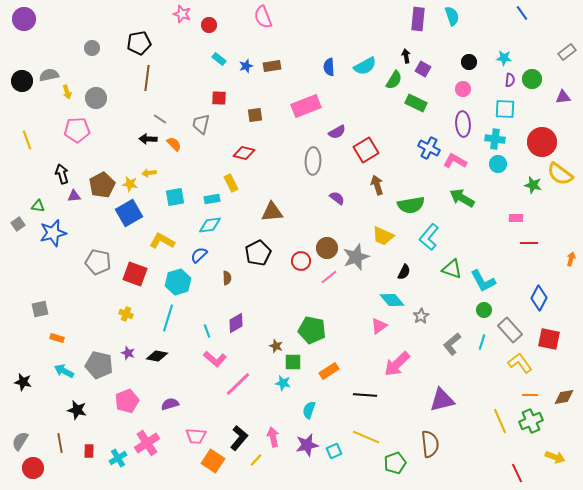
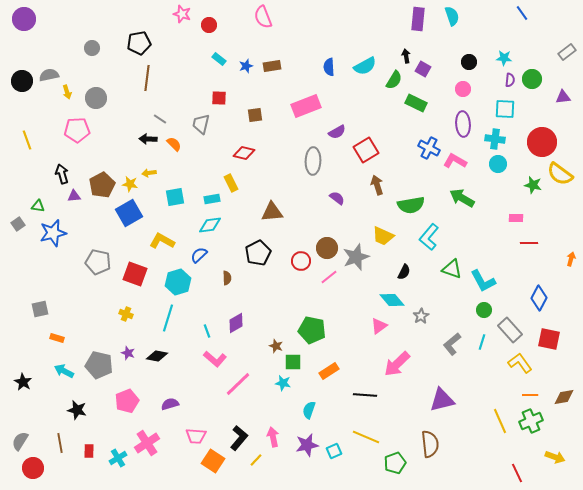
black star at (23, 382): rotated 18 degrees clockwise
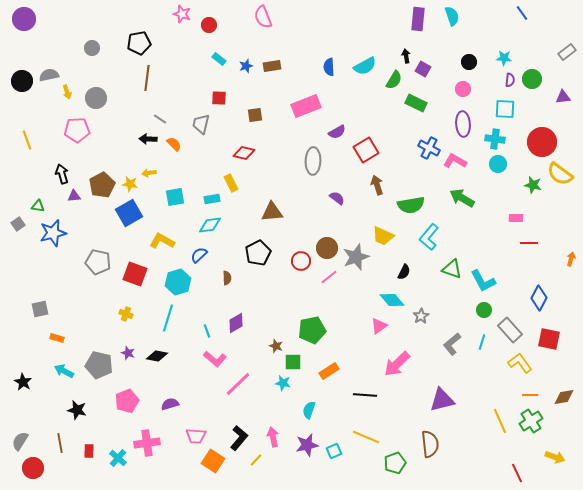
green pentagon at (312, 330): rotated 24 degrees counterclockwise
green cross at (531, 421): rotated 10 degrees counterclockwise
pink cross at (147, 443): rotated 25 degrees clockwise
cyan cross at (118, 458): rotated 18 degrees counterclockwise
